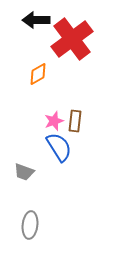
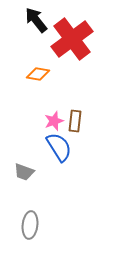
black arrow: rotated 52 degrees clockwise
orange diamond: rotated 40 degrees clockwise
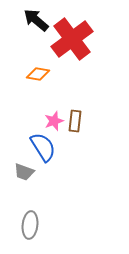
black arrow: rotated 12 degrees counterclockwise
blue semicircle: moved 16 px left
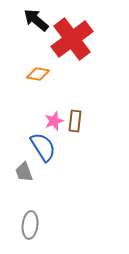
gray trapezoid: rotated 50 degrees clockwise
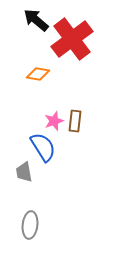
gray trapezoid: rotated 10 degrees clockwise
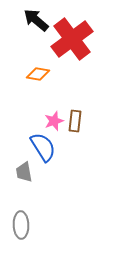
gray ellipse: moved 9 px left; rotated 8 degrees counterclockwise
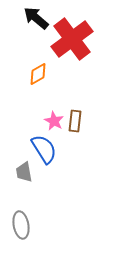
black arrow: moved 2 px up
orange diamond: rotated 40 degrees counterclockwise
pink star: rotated 24 degrees counterclockwise
blue semicircle: moved 1 px right, 2 px down
gray ellipse: rotated 8 degrees counterclockwise
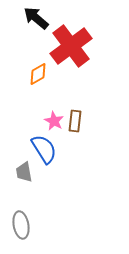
red cross: moved 1 px left, 7 px down
